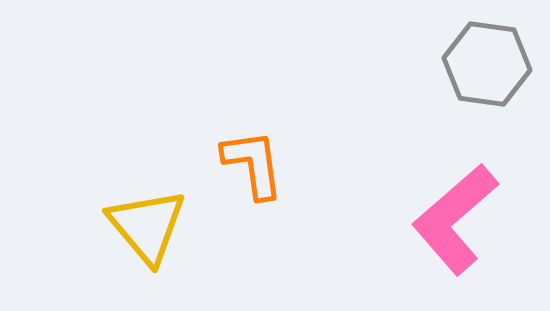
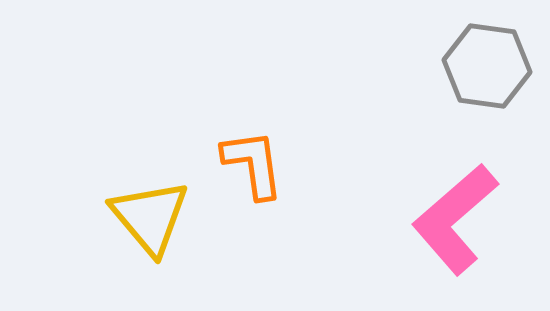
gray hexagon: moved 2 px down
yellow triangle: moved 3 px right, 9 px up
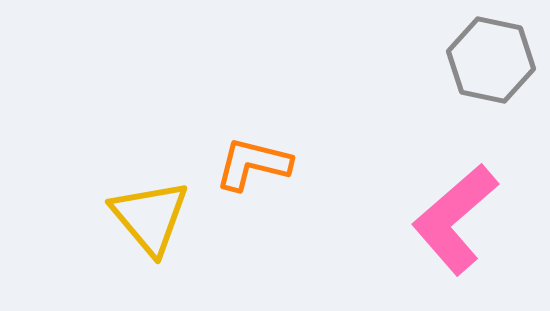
gray hexagon: moved 4 px right, 6 px up; rotated 4 degrees clockwise
orange L-shape: rotated 68 degrees counterclockwise
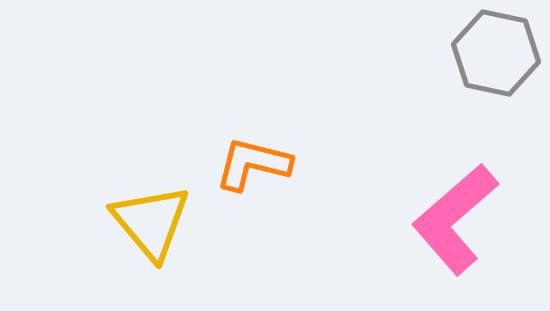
gray hexagon: moved 5 px right, 7 px up
yellow triangle: moved 1 px right, 5 px down
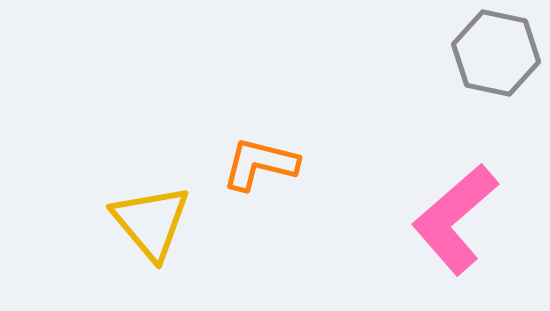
orange L-shape: moved 7 px right
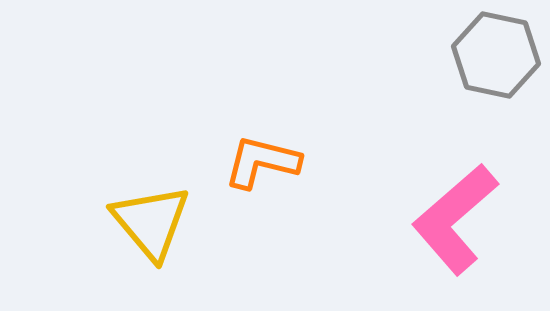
gray hexagon: moved 2 px down
orange L-shape: moved 2 px right, 2 px up
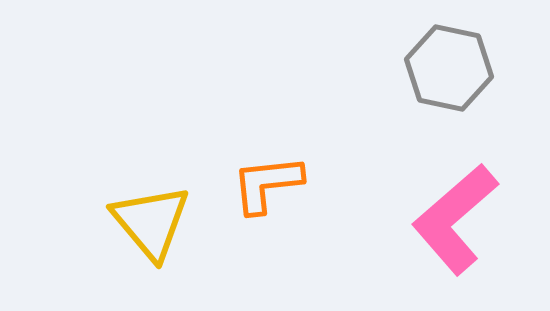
gray hexagon: moved 47 px left, 13 px down
orange L-shape: moved 5 px right, 22 px down; rotated 20 degrees counterclockwise
